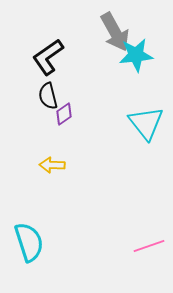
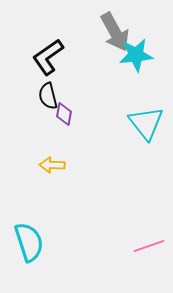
purple diamond: rotated 45 degrees counterclockwise
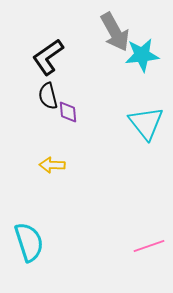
cyan star: moved 6 px right
purple diamond: moved 4 px right, 2 px up; rotated 15 degrees counterclockwise
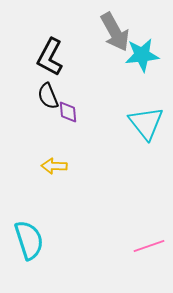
black L-shape: moved 2 px right; rotated 27 degrees counterclockwise
black semicircle: rotated 8 degrees counterclockwise
yellow arrow: moved 2 px right, 1 px down
cyan semicircle: moved 2 px up
